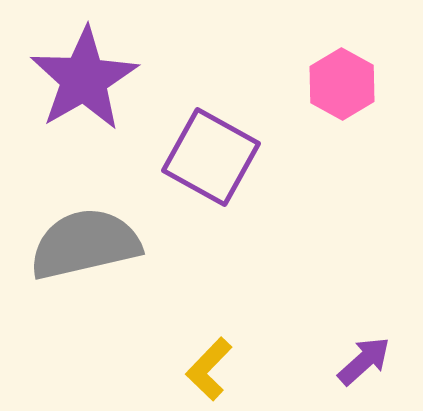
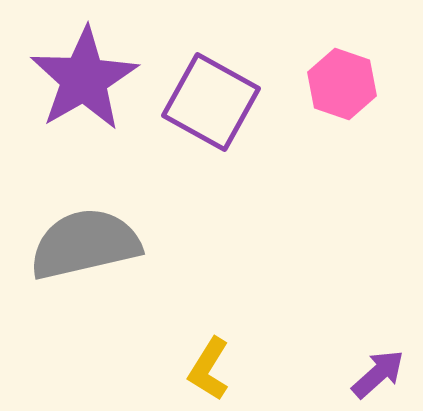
pink hexagon: rotated 10 degrees counterclockwise
purple square: moved 55 px up
purple arrow: moved 14 px right, 13 px down
yellow L-shape: rotated 12 degrees counterclockwise
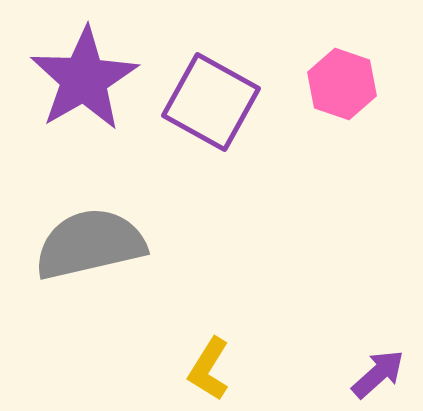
gray semicircle: moved 5 px right
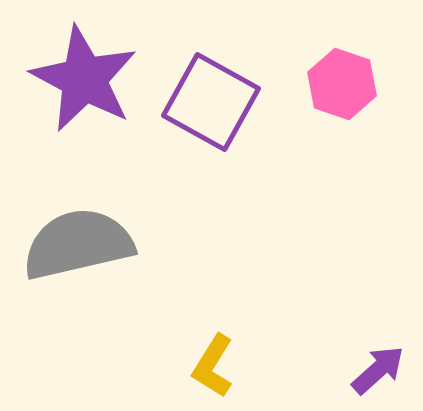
purple star: rotated 14 degrees counterclockwise
gray semicircle: moved 12 px left
yellow L-shape: moved 4 px right, 3 px up
purple arrow: moved 4 px up
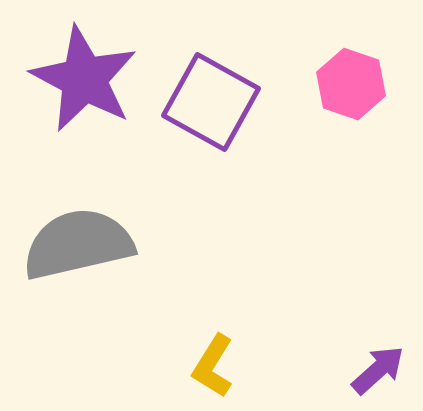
pink hexagon: moved 9 px right
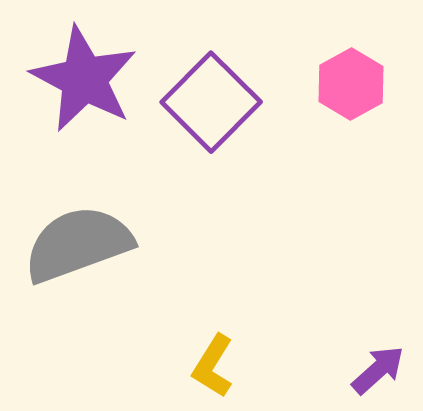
pink hexagon: rotated 12 degrees clockwise
purple square: rotated 16 degrees clockwise
gray semicircle: rotated 7 degrees counterclockwise
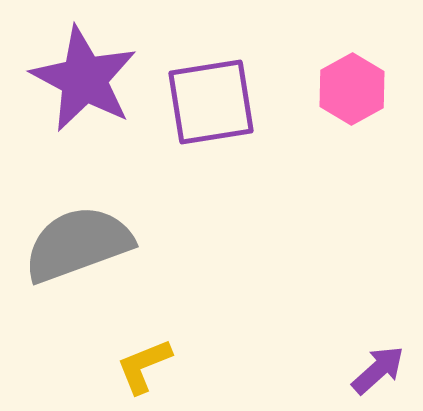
pink hexagon: moved 1 px right, 5 px down
purple square: rotated 36 degrees clockwise
yellow L-shape: moved 69 px left; rotated 36 degrees clockwise
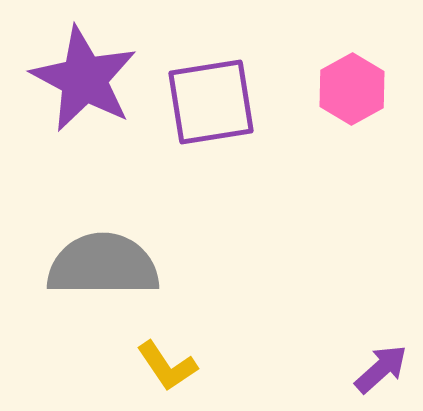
gray semicircle: moved 25 px right, 21 px down; rotated 20 degrees clockwise
yellow L-shape: moved 23 px right; rotated 102 degrees counterclockwise
purple arrow: moved 3 px right, 1 px up
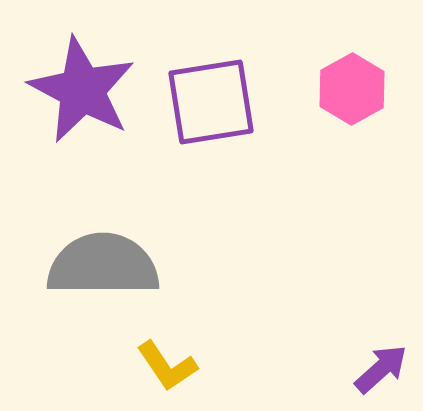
purple star: moved 2 px left, 11 px down
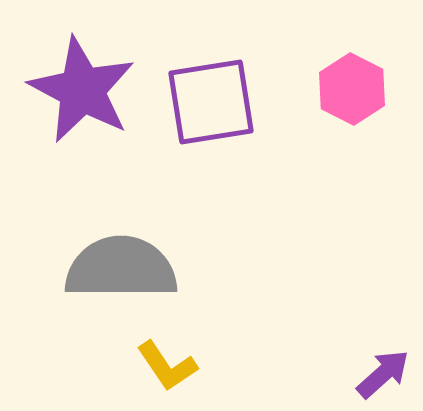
pink hexagon: rotated 4 degrees counterclockwise
gray semicircle: moved 18 px right, 3 px down
purple arrow: moved 2 px right, 5 px down
